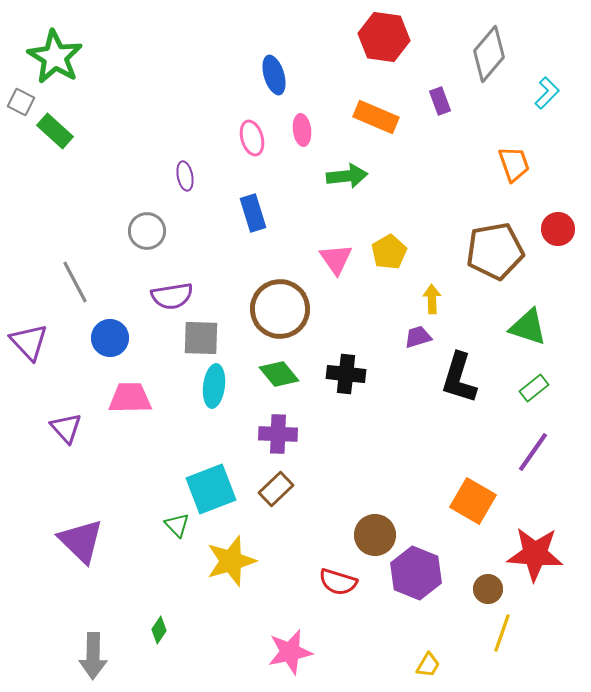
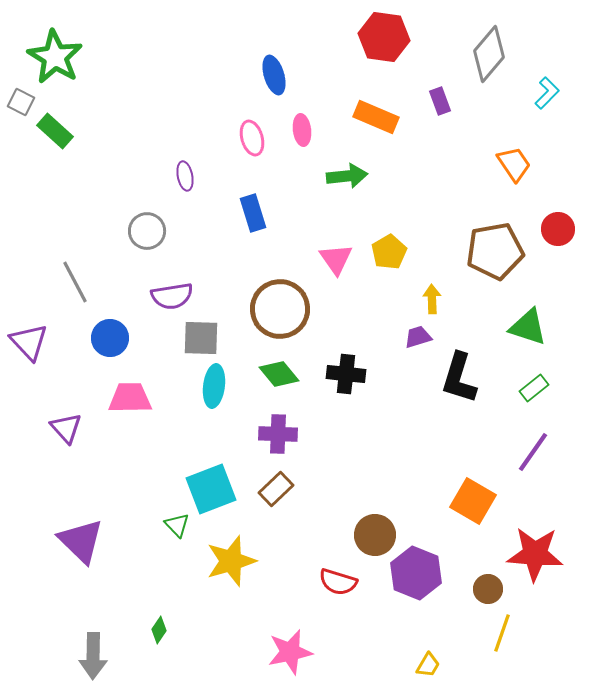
orange trapezoid at (514, 164): rotated 15 degrees counterclockwise
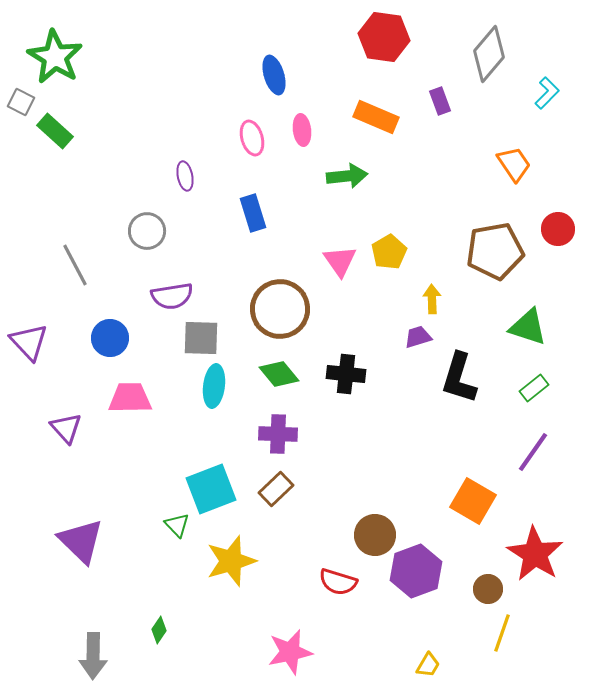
pink triangle at (336, 259): moved 4 px right, 2 px down
gray line at (75, 282): moved 17 px up
red star at (535, 554): rotated 28 degrees clockwise
purple hexagon at (416, 573): moved 2 px up; rotated 18 degrees clockwise
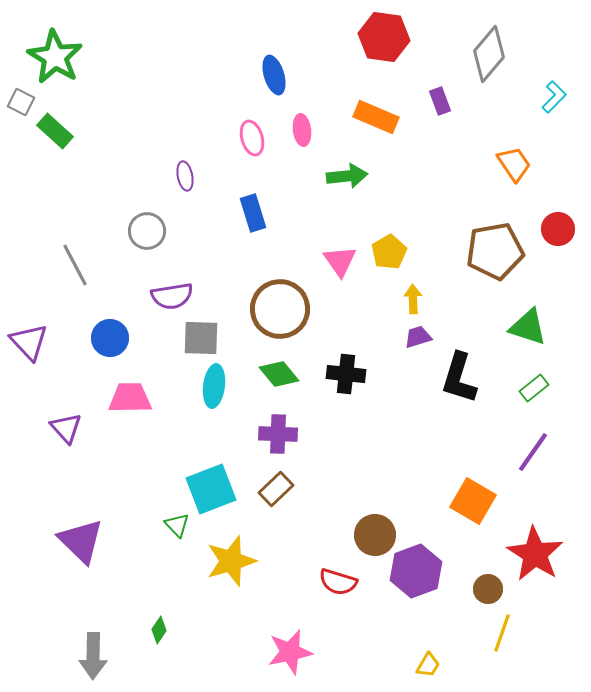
cyan L-shape at (547, 93): moved 7 px right, 4 px down
yellow arrow at (432, 299): moved 19 px left
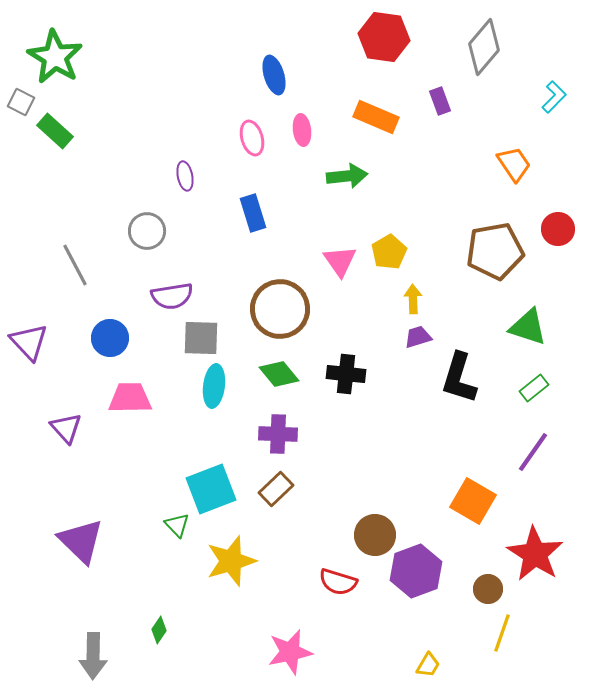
gray diamond at (489, 54): moved 5 px left, 7 px up
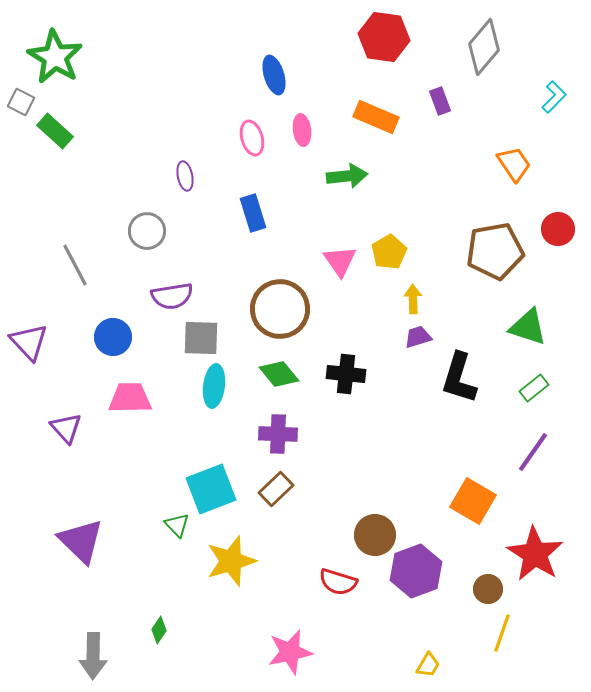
blue circle at (110, 338): moved 3 px right, 1 px up
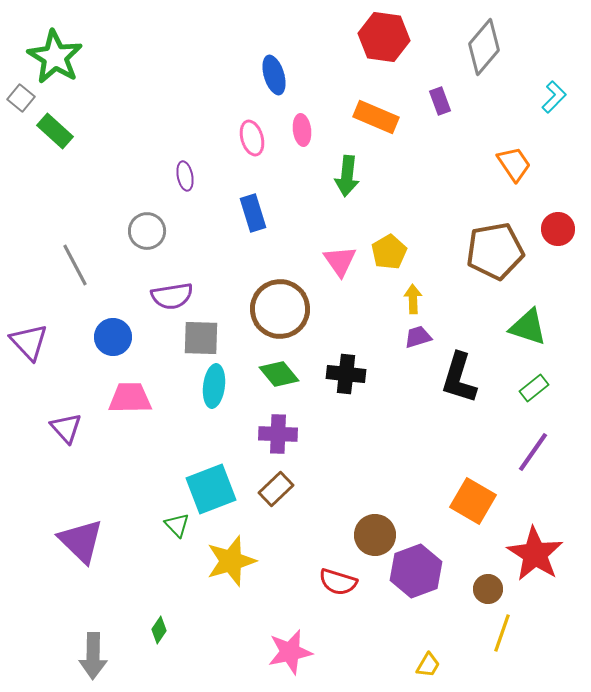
gray square at (21, 102): moved 4 px up; rotated 12 degrees clockwise
green arrow at (347, 176): rotated 102 degrees clockwise
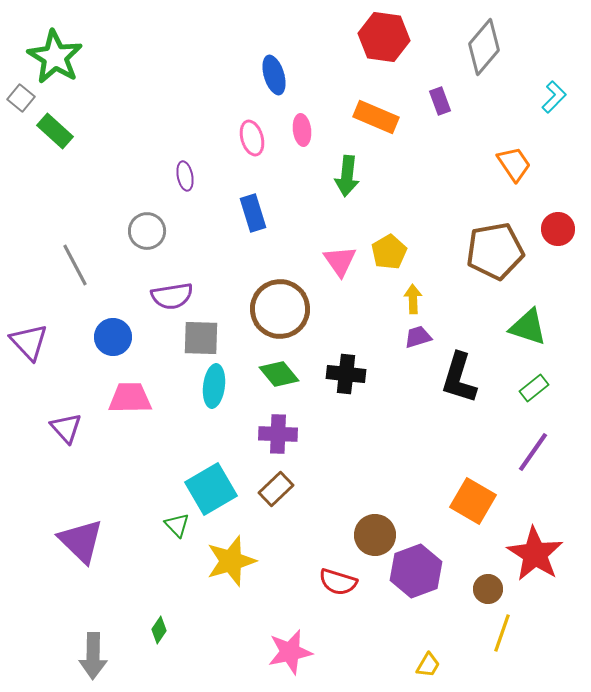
cyan square at (211, 489): rotated 9 degrees counterclockwise
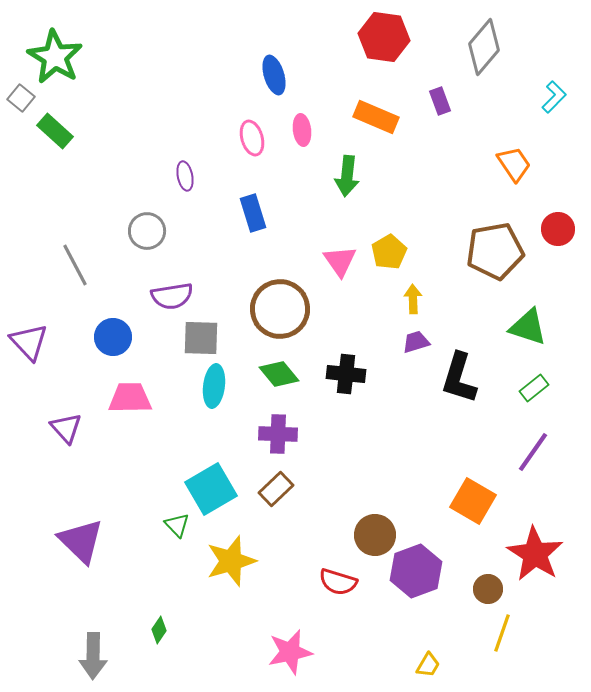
purple trapezoid at (418, 337): moved 2 px left, 5 px down
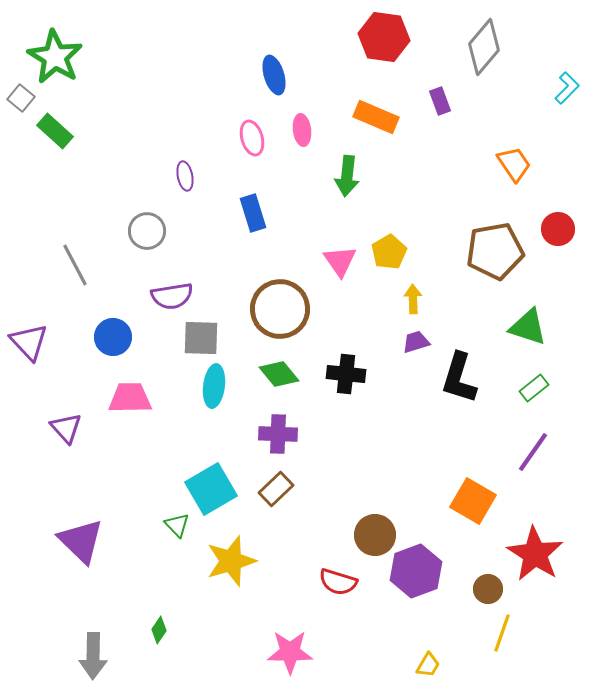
cyan L-shape at (554, 97): moved 13 px right, 9 px up
pink star at (290, 652): rotated 12 degrees clockwise
